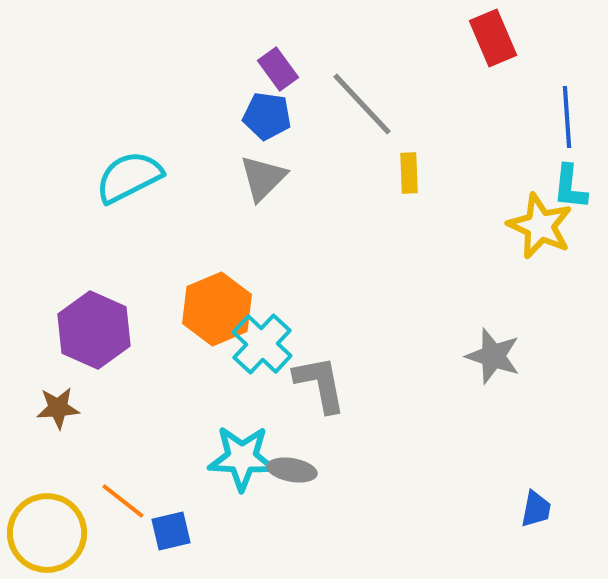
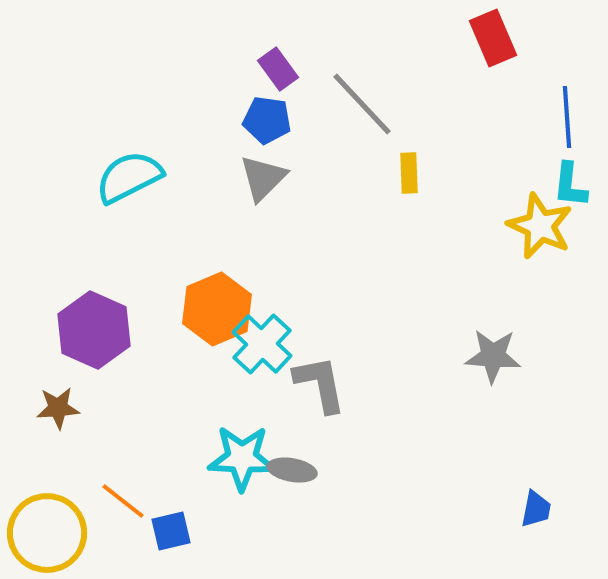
blue pentagon: moved 4 px down
cyan L-shape: moved 2 px up
gray star: rotated 14 degrees counterclockwise
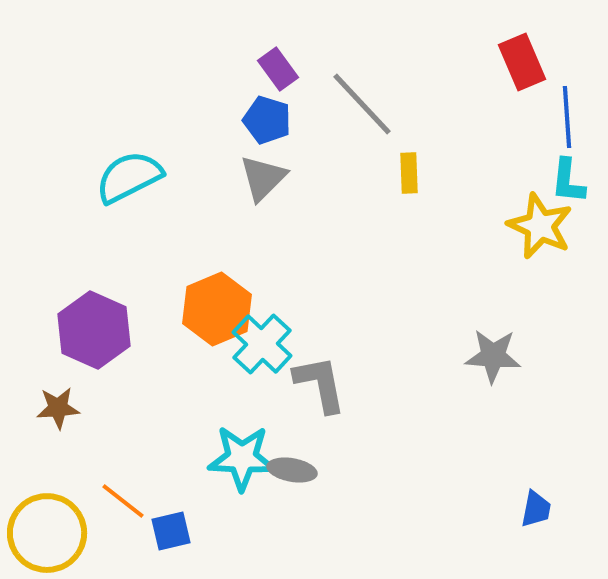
red rectangle: moved 29 px right, 24 px down
blue pentagon: rotated 9 degrees clockwise
cyan L-shape: moved 2 px left, 4 px up
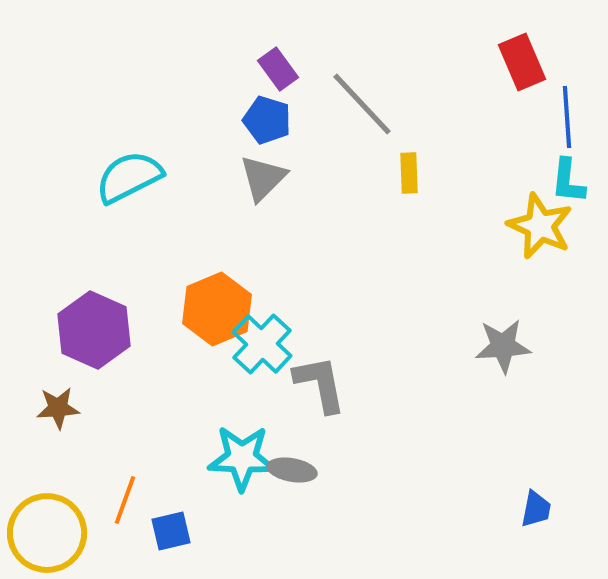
gray star: moved 10 px right, 10 px up; rotated 8 degrees counterclockwise
orange line: moved 2 px right, 1 px up; rotated 72 degrees clockwise
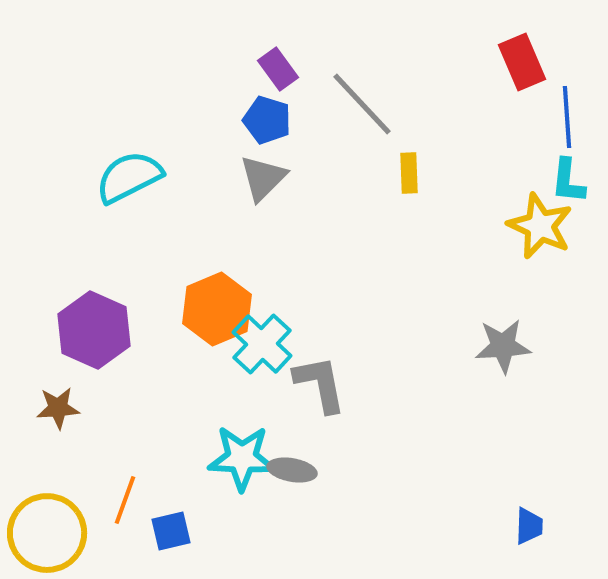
blue trapezoid: moved 7 px left, 17 px down; rotated 9 degrees counterclockwise
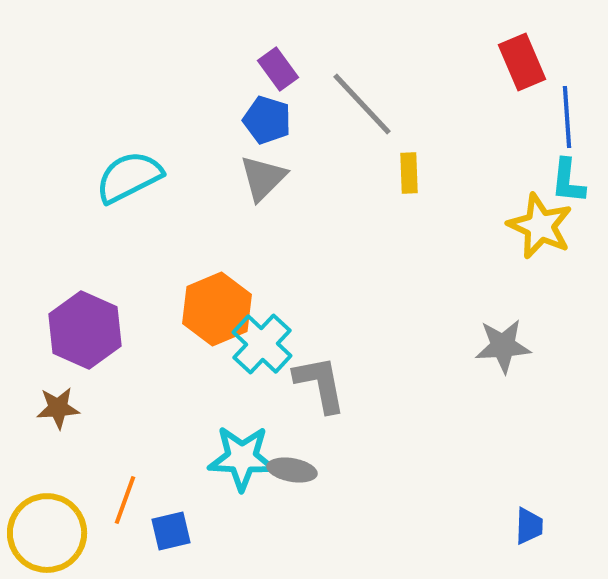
purple hexagon: moved 9 px left
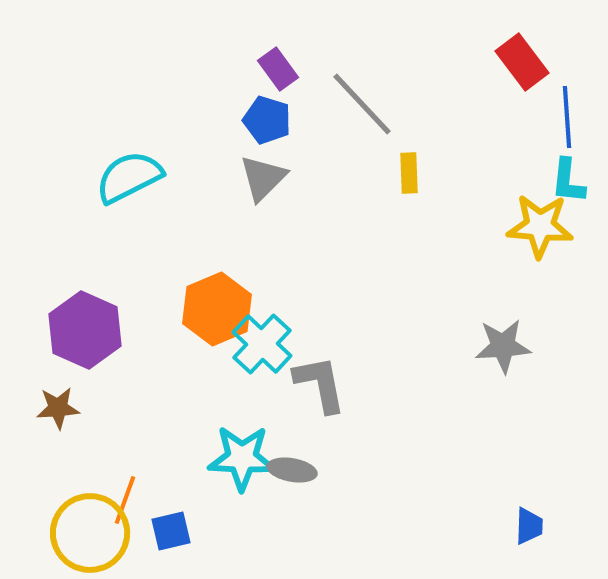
red rectangle: rotated 14 degrees counterclockwise
yellow star: rotated 20 degrees counterclockwise
yellow circle: moved 43 px right
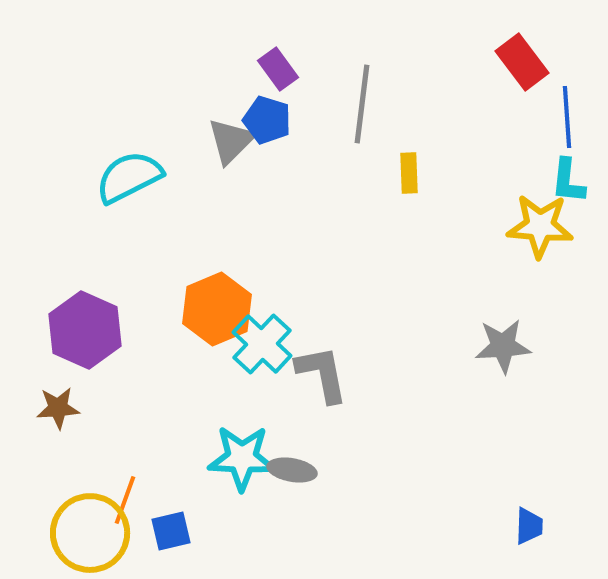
gray line: rotated 50 degrees clockwise
gray triangle: moved 32 px left, 37 px up
gray L-shape: moved 2 px right, 10 px up
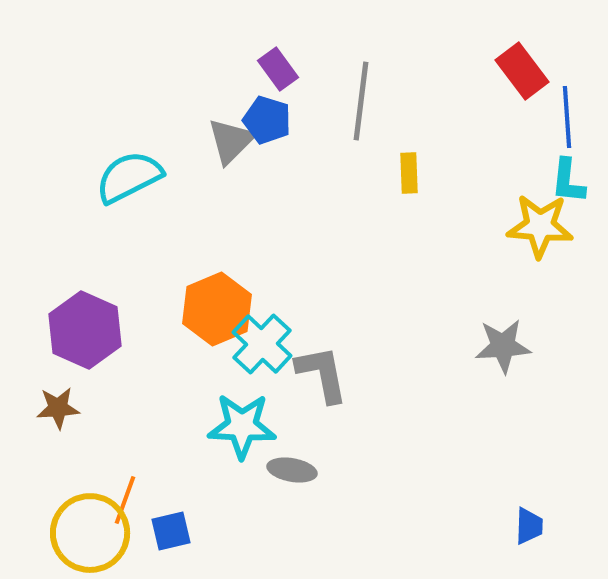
red rectangle: moved 9 px down
gray line: moved 1 px left, 3 px up
cyan star: moved 32 px up
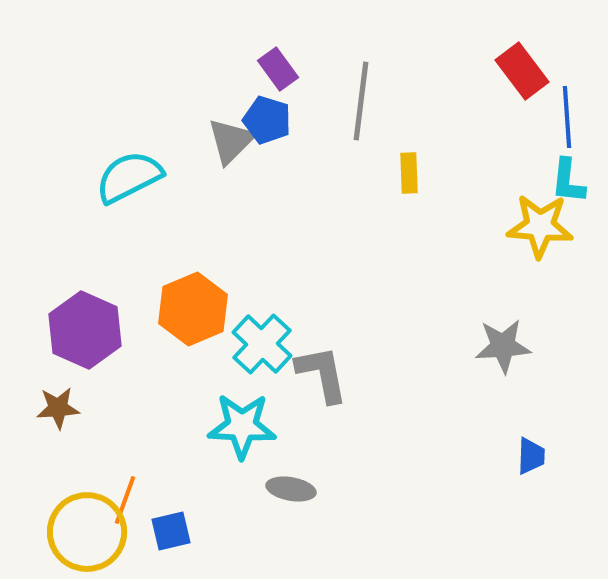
orange hexagon: moved 24 px left
gray ellipse: moved 1 px left, 19 px down
blue trapezoid: moved 2 px right, 70 px up
yellow circle: moved 3 px left, 1 px up
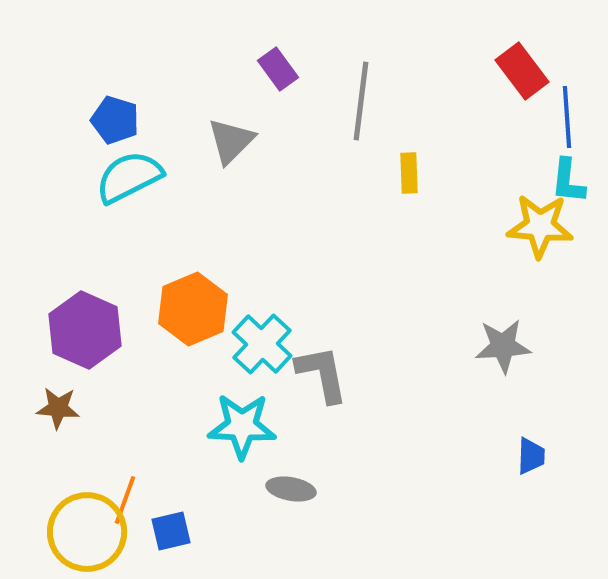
blue pentagon: moved 152 px left
brown star: rotated 9 degrees clockwise
